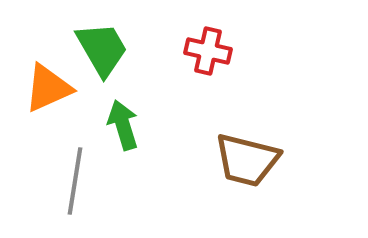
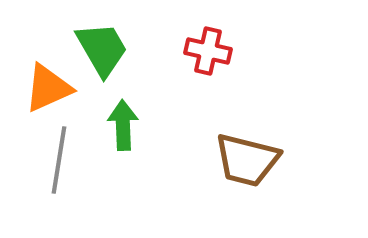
green arrow: rotated 15 degrees clockwise
gray line: moved 16 px left, 21 px up
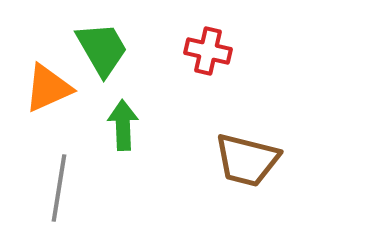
gray line: moved 28 px down
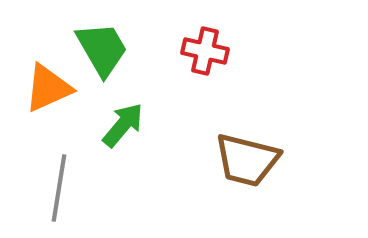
red cross: moved 3 px left
green arrow: rotated 42 degrees clockwise
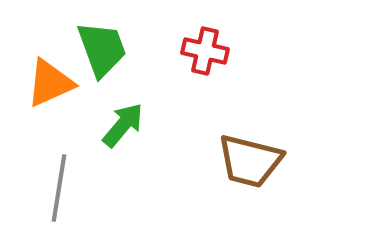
green trapezoid: rotated 10 degrees clockwise
orange triangle: moved 2 px right, 5 px up
brown trapezoid: moved 3 px right, 1 px down
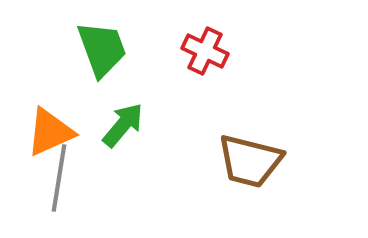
red cross: rotated 12 degrees clockwise
orange triangle: moved 49 px down
gray line: moved 10 px up
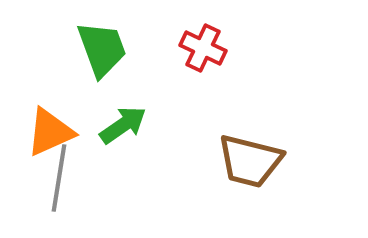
red cross: moved 2 px left, 3 px up
green arrow: rotated 15 degrees clockwise
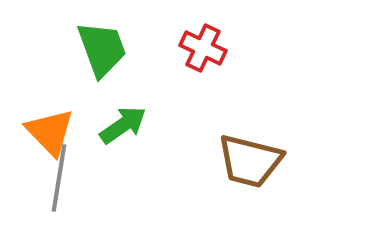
orange triangle: rotated 50 degrees counterclockwise
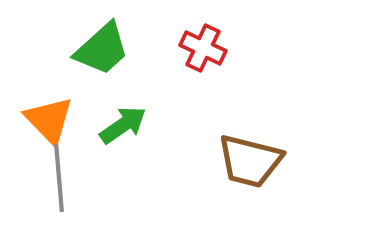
green trapezoid: rotated 68 degrees clockwise
orange triangle: moved 1 px left, 12 px up
gray line: rotated 14 degrees counterclockwise
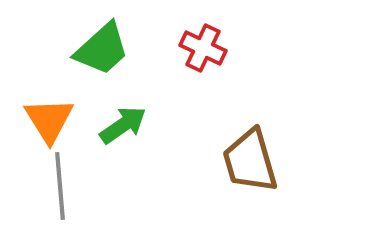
orange triangle: rotated 12 degrees clockwise
brown trapezoid: rotated 60 degrees clockwise
gray line: moved 1 px right, 8 px down
